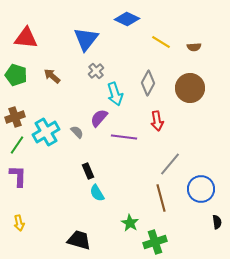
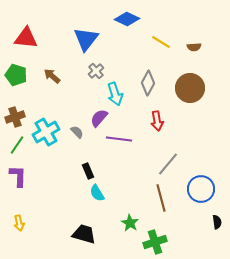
purple line: moved 5 px left, 2 px down
gray line: moved 2 px left
black trapezoid: moved 5 px right, 6 px up
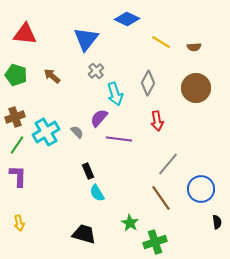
red triangle: moved 1 px left, 4 px up
brown circle: moved 6 px right
brown line: rotated 20 degrees counterclockwise
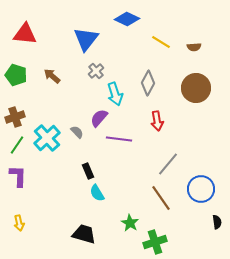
cyan cross: moved 1 px right, 6 px down; rotated 12 degrees counterclockwise
